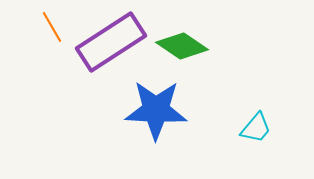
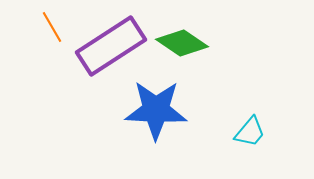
purple rectangle: moved 4 px down
green diamond: moved 3 px up
cyan trapezoid: moved 6 px left, 4 px down
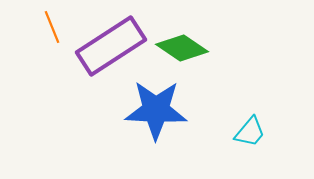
orange line: rotated 8 degrees clockwise
green diamond: moved 5 px down
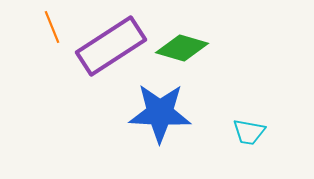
green diamond: rotated 18 degrees counterclockwise
blue star: moved 4 px right, 3 px down
cyan trapezoid: moved 1 px left; rotated 60 degrees clockwise
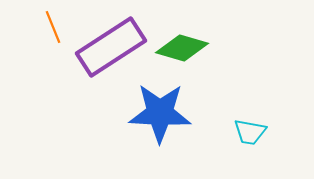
orange line: moved 1 px right
purple rectangle: moved 1 px down
cyan trapezoid: moved 1 px right
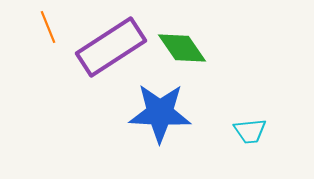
orange line: moved 5 px left
green diamond: rotated 39 degrees clockwise
cyan trapezoid: moved 1 px up; rotated 16 degrees counterclockwise
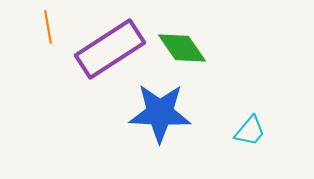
orange line: rotated 12 degrees clockwise
purple rectangle: moved 1 px left, 2 px down
cyan trapezoid: rotated 44 degrees counterclockwise
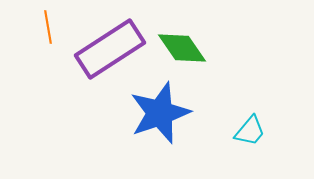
blue star: rotated 22 degrees counterclockwise
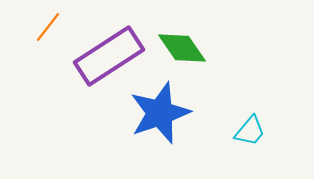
orange line: rotated 48 degrees clockwise
purple rectangle: moved 1 px left, 7 px down
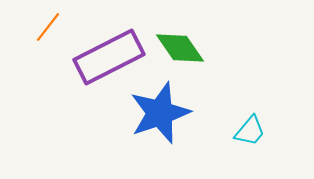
green diamond: moved 2 px left
purple rectangle: moved 1 px down; rotated 6 degrees clockwise
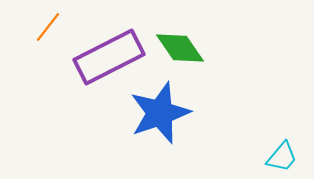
cyan trapezoid: moved 32 px right, 26 px down
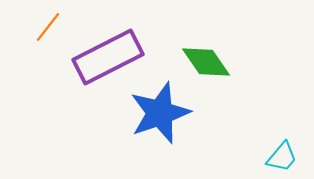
green diamond: moved 26 px right, 14 px down
purple rectangle: moved 1 px left
